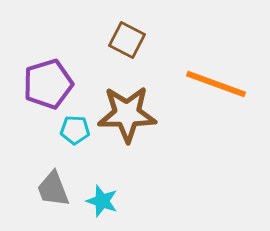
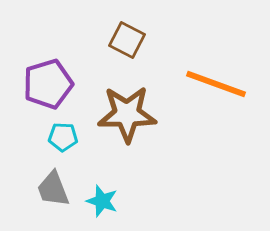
cyan pentagon: moved 12 px left, 7 px down
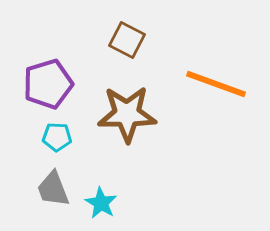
cyan pentagon: moved 6 px left
cyan star: moved 1 px left, 2 px down; rotated 12 degrees clockwise
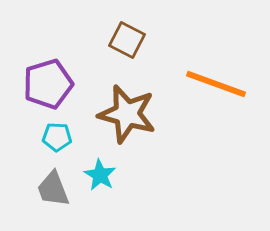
brown star: rotated 16 degrees clockwise
cyan star: moved 1 px left, 28 px up
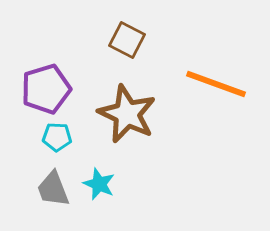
purple pentagon: moved 2 px left, 5 px down
brown star: rotated 10 degrees clockwise
cyan star: moved 1 px left, 9 px down; rotated 8 degrees counterclockwise
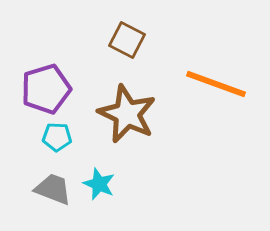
gray trapezoid: rotated 132 degrees clockwise
